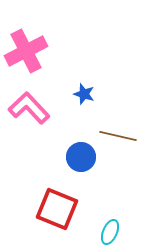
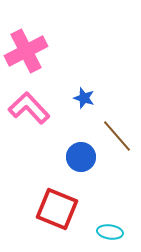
blue star: moved 4 px down
brown line: moved 1 px left; rotated 36 degrees clockwise
cyan ellipse: rotated 75 degrees clockwise
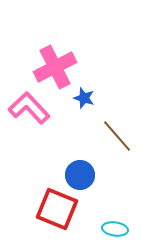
pink cross: moved 29 px right, 16 px down
blue circle: moved 1 px left, 18 px down
cyan ellipse: moved 5 px right, 3 px up
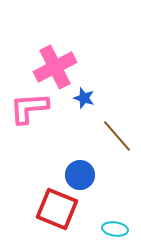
pink L-shape: rotated 51 degrees counterclockwise
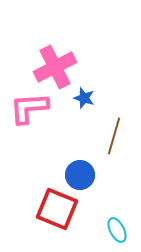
brown line: moved 3 px left; rotated 57 degrees clockwise
cyan ellipse: moved 2 px right, 1 px down; rotated 55 degrees clockwise
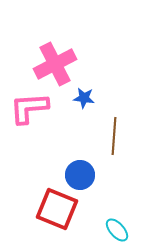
pink cross: moved 3 px up
blue star: rotated 10 degrees counterclockwise
brown line: rotated 12 degrees counterclockwise
cyan ellipse: rotated 15 degrees counterclockwise
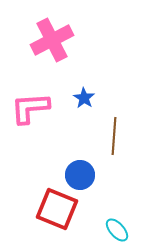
pink cross: moved 3 px left, 24 px up
blue star: rotated 25 degrees clockwise
pink L-shape: moved 1 px right
